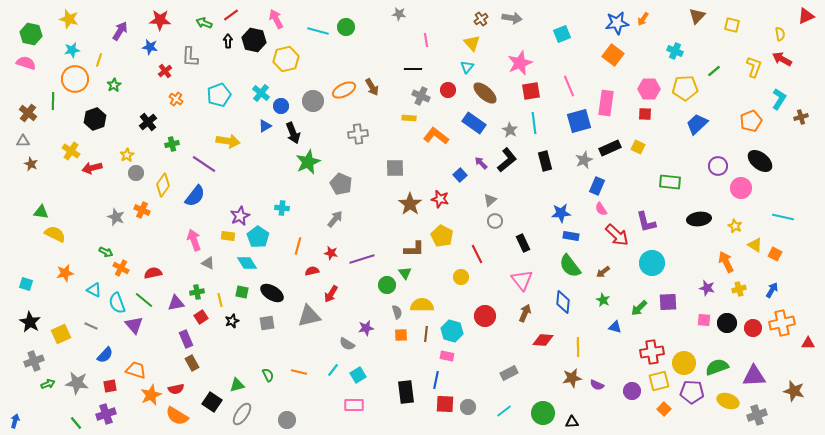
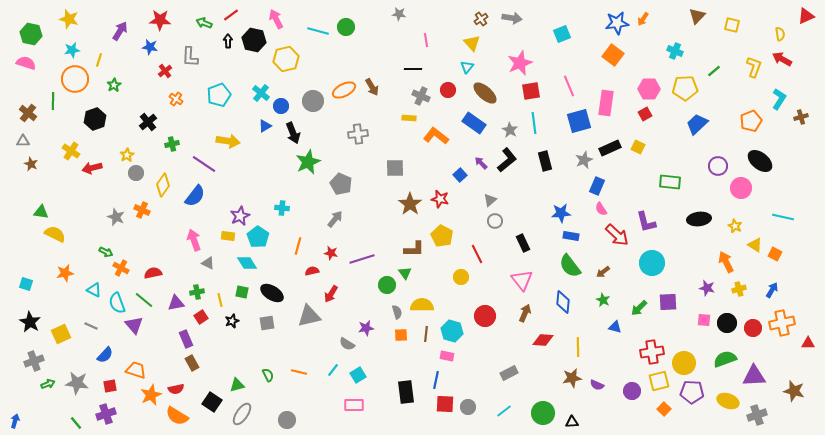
red square at (645, 114): rotated 32 degrees counterclockwise
green semicircle at (717, 367): moved 8 px right, 8 px up
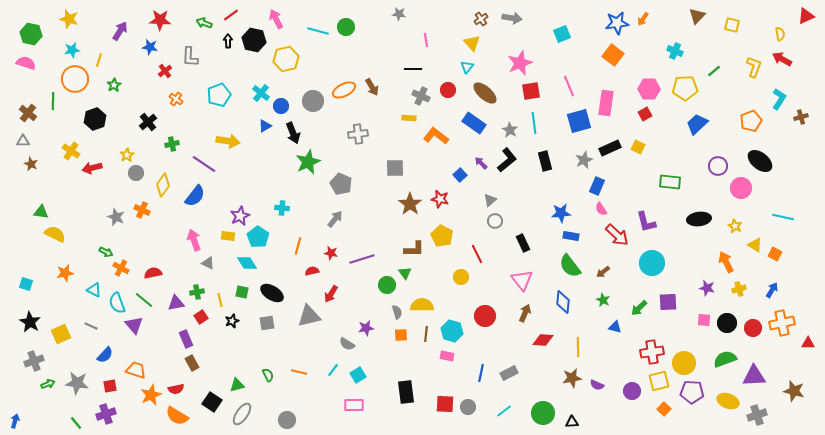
blue line at (436, 380): moved 45 px right, 7 px up
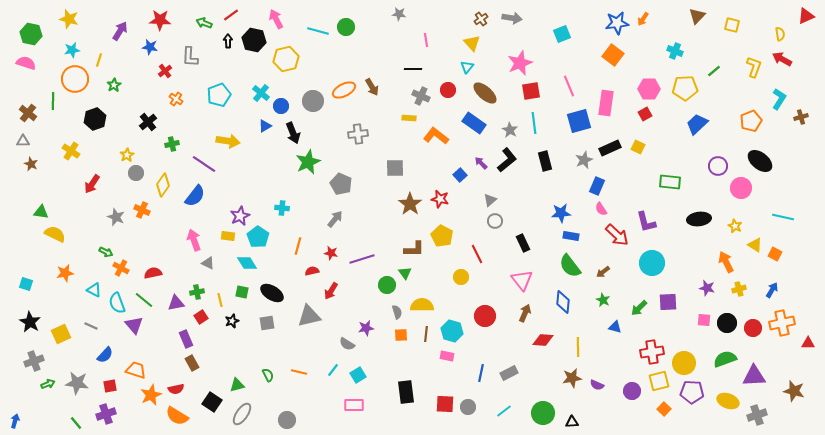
red arrow at (92, 168): moved 16 px down; rotated 42 degrees counterclockwise
red arrow at (331, 294): moved 3 px up
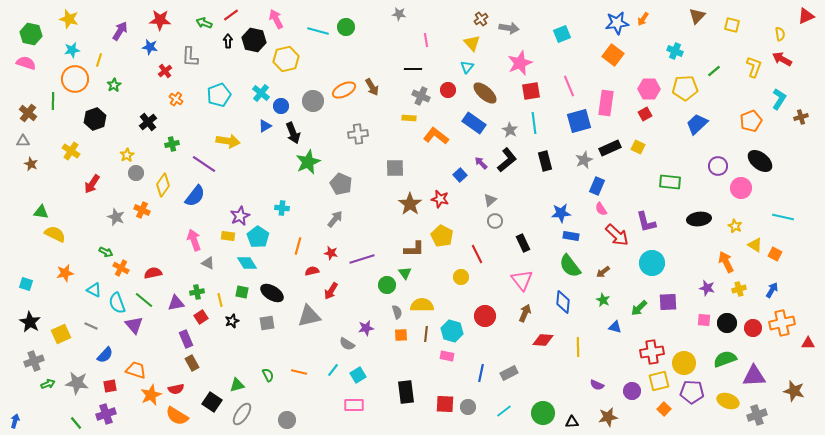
gray arrow at (512, 18): moved 3 px left, 10 px down
brown star at (572, 378): moved 36 px right, 39 px down
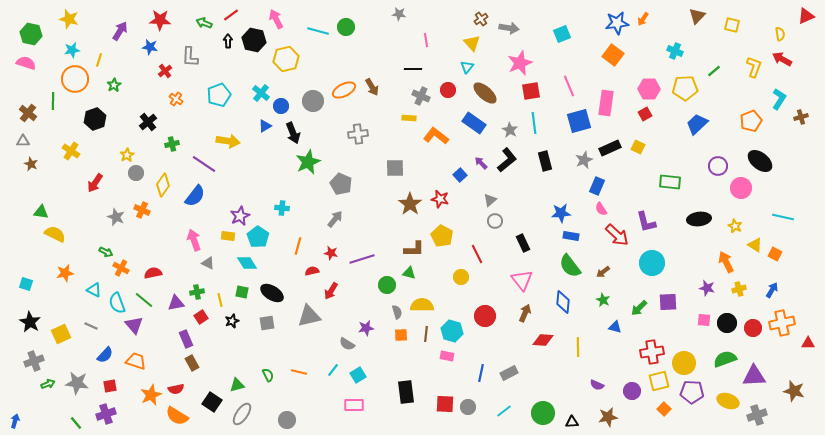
red arrow at (92, 184): moved 3 px right, 1 px up
green triangle at (405, 273): moved 4 px right; rotated 40 degrees counterclockwise
orange trapezoid at (136, 370): moved 9 px up
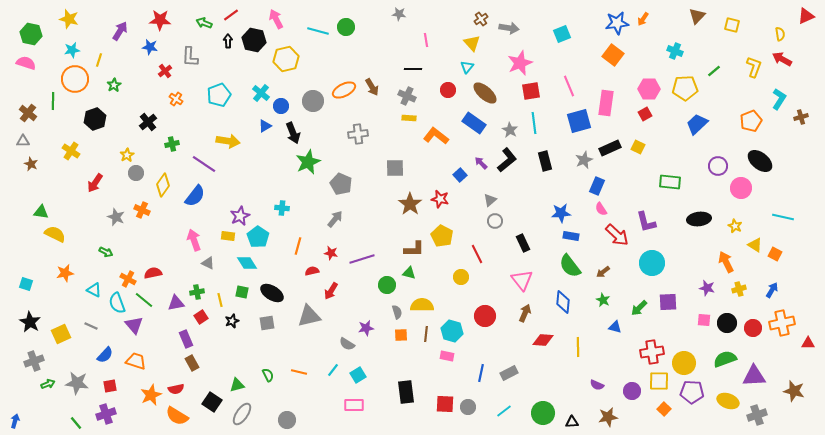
gray cross at (421, 96): moved 14 px left
orange cross at (121, 268): moved 7 px right, 11 px down
yellow square at (659, 381): rotated 15 degrees clockwise
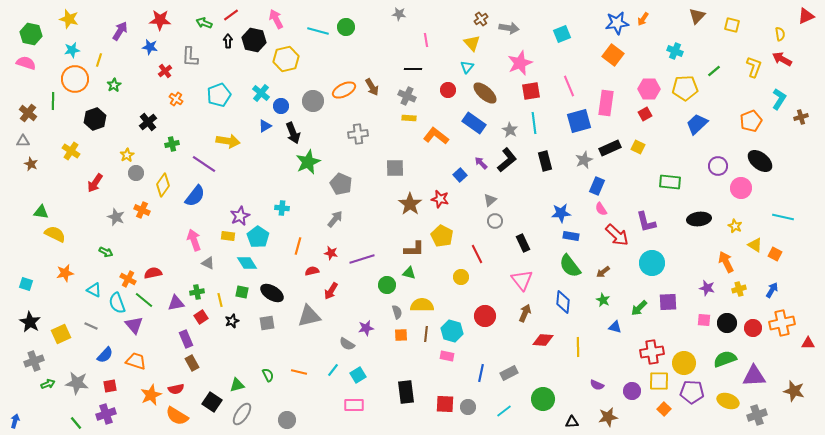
green circle at (543, 413): moved 14 px up
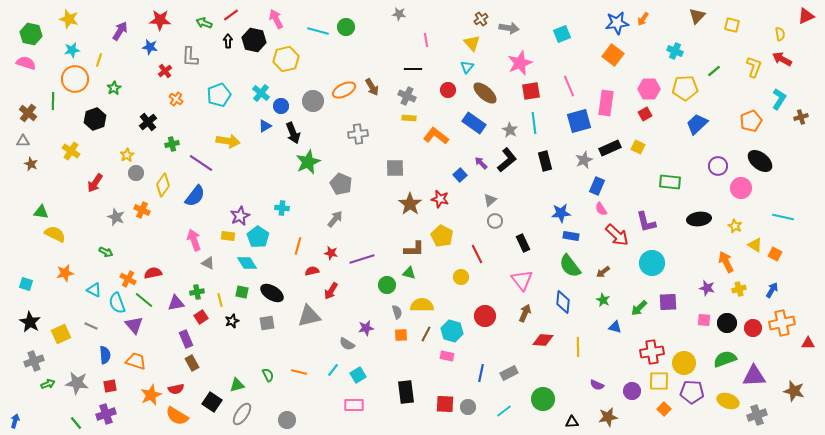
green star at (114, 85): moved 3 px down
purple line at (204, 164): moved 3 px left, 1 px up
brown line at (426, 334): rotated 21 degrees clockwise
blue semicircle at (105, 355): rotated 48 degrees counterclockwise
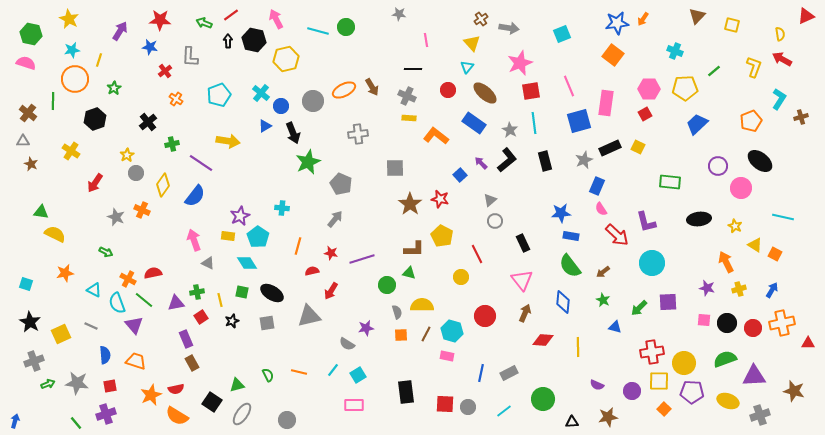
yellow star at (69, 19): rotated 12 degrees clockwise
gray cross at (757, 415): moved 3 px right
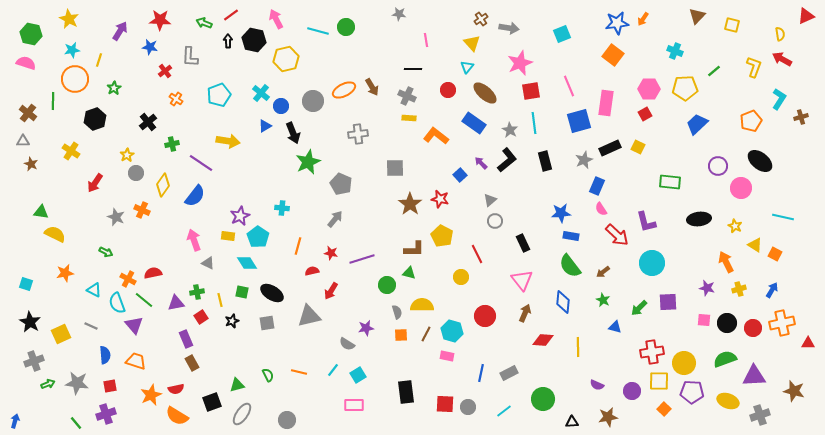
black square at (212, 402): rotated 36 degrees clockwise
